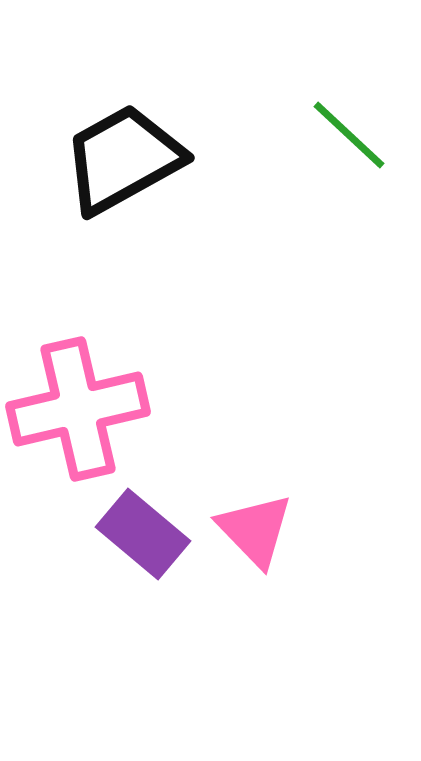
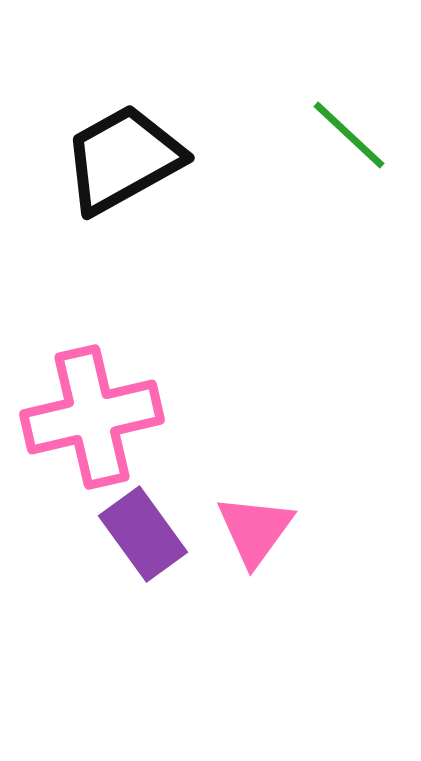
pink cross: moved 14 px right, 8 px down
pink triangle: rotated 20 degrees clockwise
purple rectangle: rotated 14 degrees clockwise
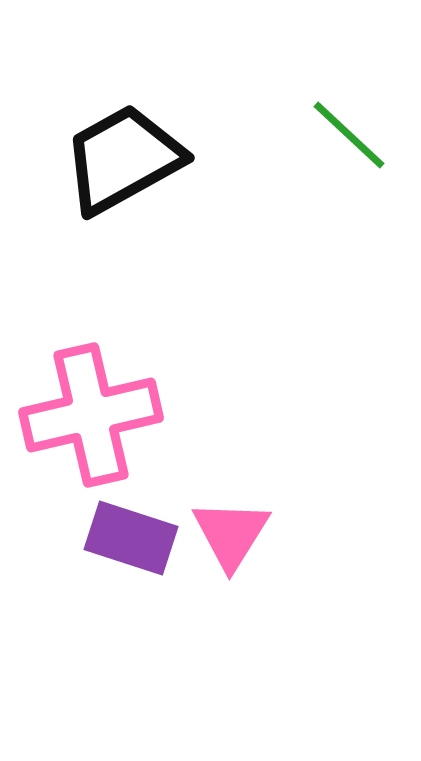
pink cross: moved 1 px left, 2 px up
pink triangle: moved 24 px left, 4 px down; rotated 4 degrees counterclockwise
purple rectangle: moved 12 px left, 4 px down; rotated 36 degrees counterclockwise
